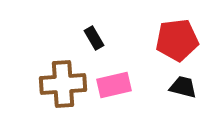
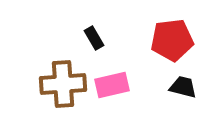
red pentagon: moved 5 px left
pink rectangle: moved 2 px left
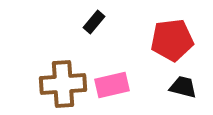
black rectangle: moved 16 px up; rotated 70 degrees clockwise
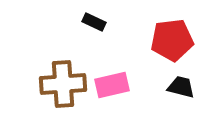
black rectangle: rotated 75 degrees clockwise
black trapezoid: moved 2 px left
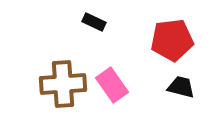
pink rectangle: rotated 68 degrees clockwise
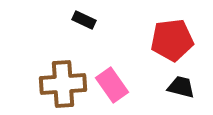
black rectangle: moved 10 px left, 2 px up
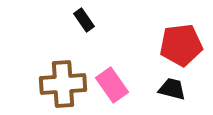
black rectangle: rotated 30 degrees clockwise
red pentagon: moved 9 px right, 5 px down
black trapezoid: moved 9 px left, 2 px down
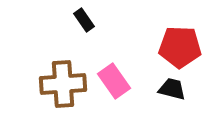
red pentagon: moved 1 px left, 2 px down; rotated 9 degrees clockwise
pink rectangle: moved 2 px right, 4 px up
